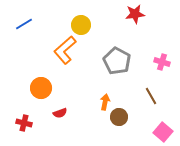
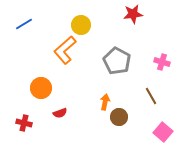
red star: moved 2 px left
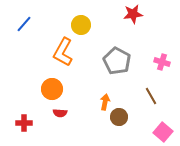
blue line: rotated 18 degrees counterclockwise
orange L-shape: moved 2 px left, 2 px down; rotated 20 degrees counterclockwise
orange circle: moved 11 px right, 1 px down
red semicircle: rotated 24 degrees clockwise
red cross: rotated 14 degrees counterclockwise
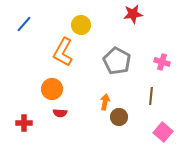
brown line: rotated 36 degrees clockwise
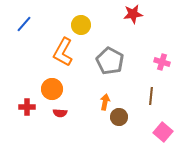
gray pentagon: moved 7 px left
red cross: moved 3 px right, 16 px up
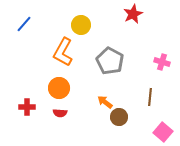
red star: rotated 18 degrees counterclockwise
orange circle: moved 7 px right, 1 px up
brown line: moved 1 px left, 1 px down
orange arrow: rotated 63 degrees counterclockwise
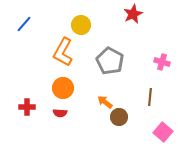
orange circle: moved 4 px right
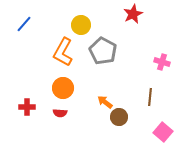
gray pentagon: moved 7 px left, 10 px up
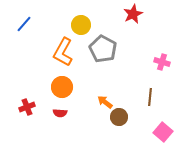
gray pentagon: moved 2 px up
orange circle: moved 1 px left, 1 px up
red cross: rotated 21 degrees counterclockwise
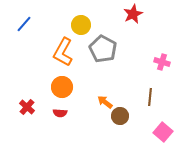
red cross: rotated 28 degrees counterclockwise
brown circle: moved 1 px right, 1 px up
